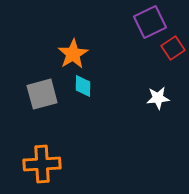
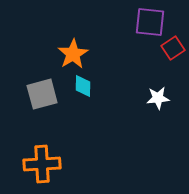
purple square: rotated 32 degrees clockwise
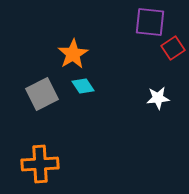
cyan diamond: rotated 35 degrees counterclockwise
gray square: rotated 12 degrees counterclockwise
orange cross: moved 2 px left
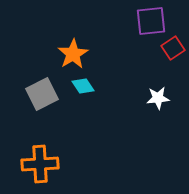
purple square: moved 1 px right, 1 px up; rotated 12 degrees counterclockwise
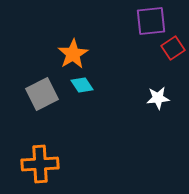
cyan diamond: moved 1 px left, 1 px up
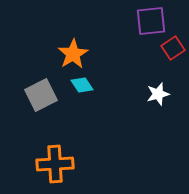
gray square: moved 1 px left, 1 px down
white star: moved 4 px up; rotated 10 degrees counterclockwise
orange cross: moved 15 px right
